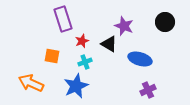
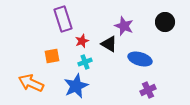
orange square: rotated 21 degrees counterclockwise
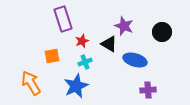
black circle: moved 3 px left, 10 px down
blue ellipse: moved 5 px left, 1 px down
orange arrow: rotated 35 degrees clockwise
purple cross: rotated 21 degrees clockwise
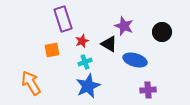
orange square: moved 6 px up
blue star: moved 12 px right
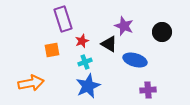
orange arrow: rotated 110 degrees clockwise
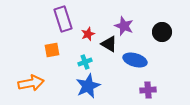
red star: moved 6 px right, 7 px up
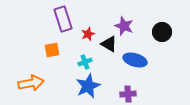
purple cross: moved 20 px left, 4 px down
